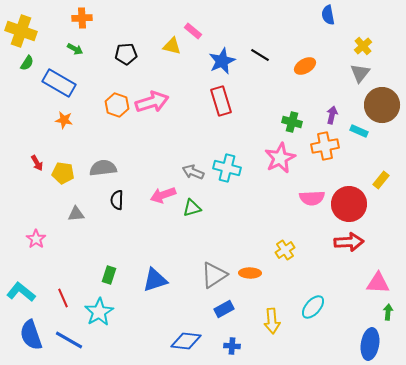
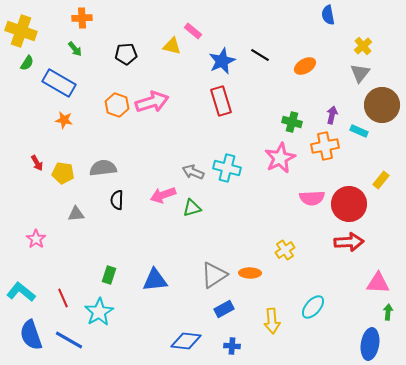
green arrow at (75, 49): rotated 21 degrees clockwise
blue triangle at (155, 280): rotated 12 degrees clockwise
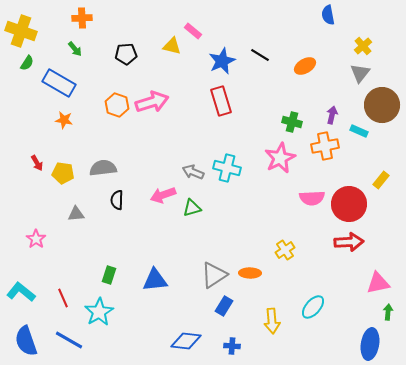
pink triangle at (378, 283): rotated 15 degrees counterclockwise
blue rectangle at (224, 309): moved 3 px up; rotated 30 degrees counterclockwise
blue semicircle at (31, 335): moved 5 px left, 6 px down
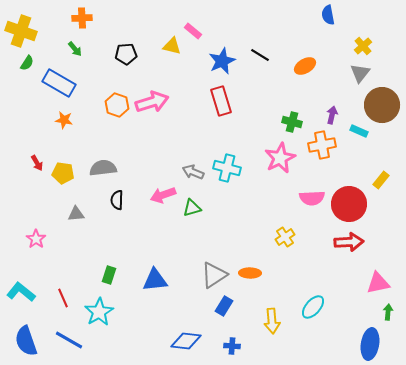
orange cross at (325, 146): moved 3 px left, 1 px up
yellow cross at (285, 250): moved 13 px up
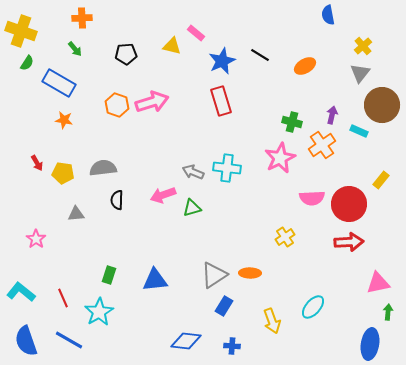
pink rectangle at (193, 31): moved 3 px right, 2 px down
orange cross at (322, 145): rotated 24 degrees counterclockwise
cyan cross at (227, 168): rotated 8 degrees counterclockwise
yellow arrow at (272, 321): rotated 15 degrees counterclockwise
